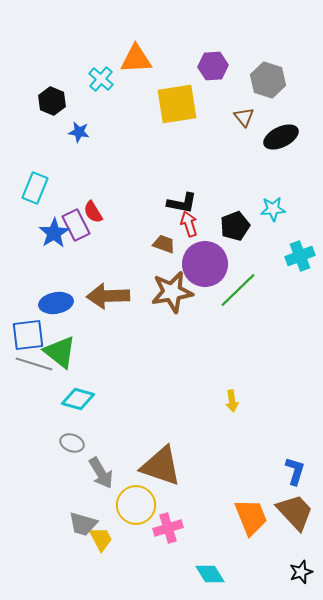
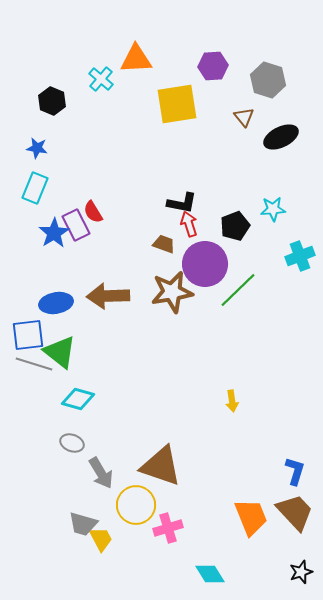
blue star at (79, 132): moved 42 px left, 16 px down
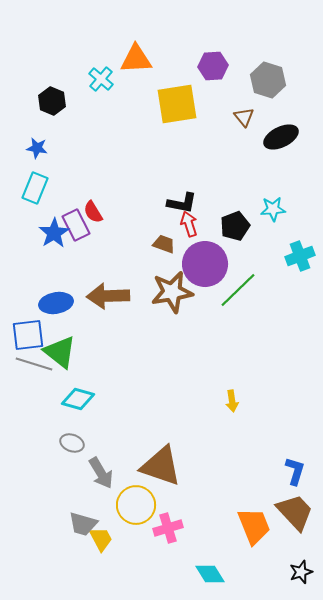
orange trapezoid at (251, 517): moved 3 px right, 9 px down
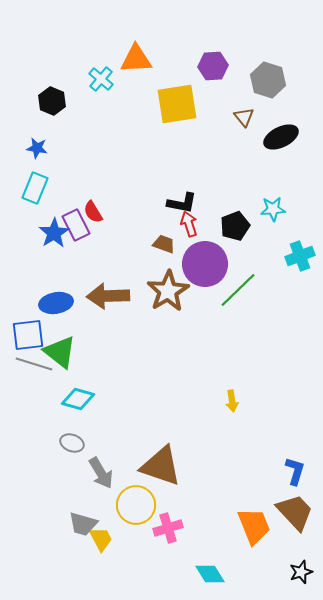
brown star at (172, 292): moved 4 px left, 1 px up; rotated 21 degrees counterclockwise
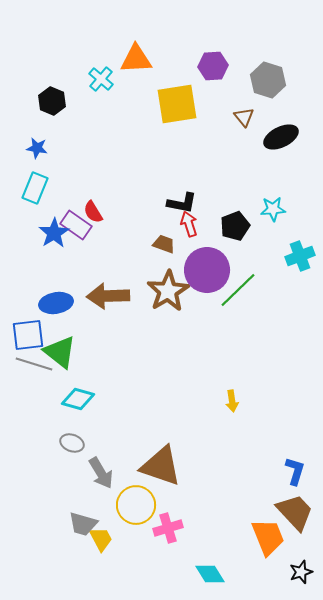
purple rectangle at (76, 225): rotated 28 degrees counterclockwise
purple circle at (205, 264): moved 2 px right, 6 px down
orange trapezoid at (254, 526): moved 14 px right, 11 px down
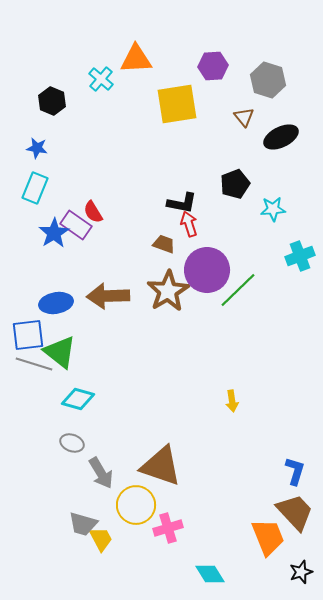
black pentagon at (235, 226): moved 42 px up
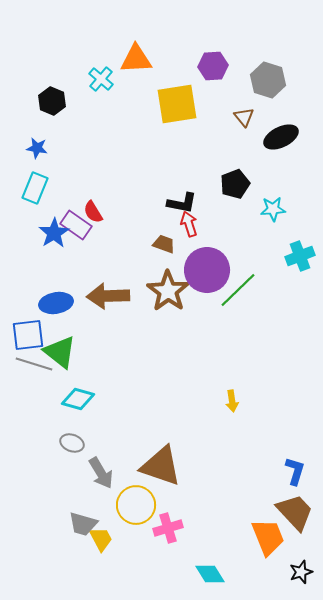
brown star at (168, 291): rotated 6 degrees counterclockwise
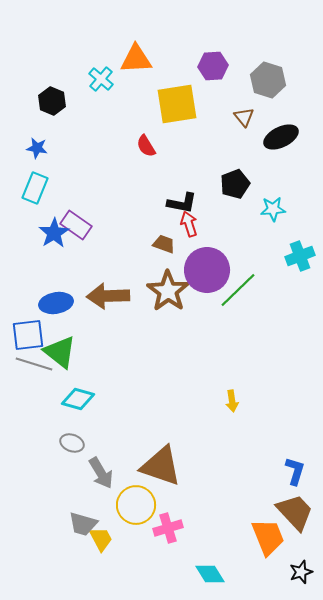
red semicircle at (93, 212): moved 53 px right, 66 px up
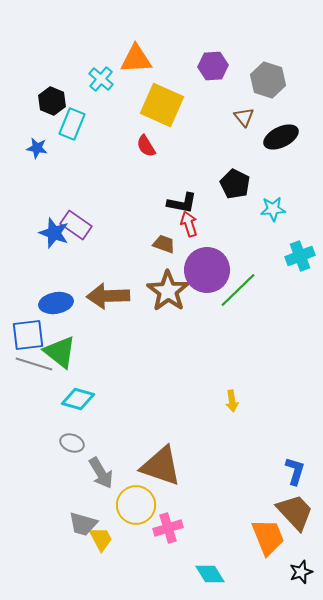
yellow square at (177, 104): moved 15 px left, 1 px down; rotated 33 degrees clockwise
black pentagon at (235, 184): rotated 24 degrees counterclockwise
cyan rectangle at (35, 188): moved 37 px right, 64 px up
blue star at (54, 233): rotated 20 degrees counterclockwise
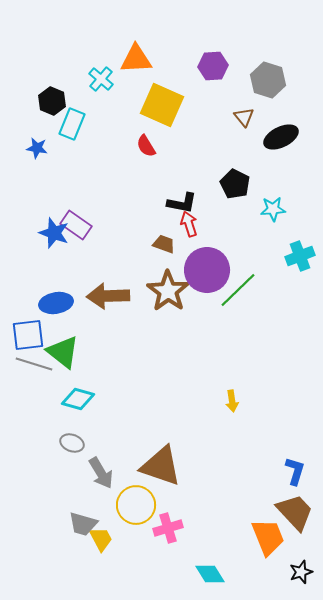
green triangle at (60, 352): moved 3 px right
